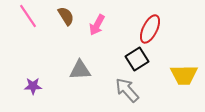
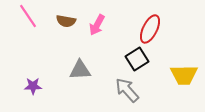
brown semicircle: moved 5 px down; rotated 132 degrees clockwise
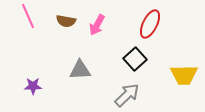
pink line: rotated 10 degrees clockwise
red ellipse: moved 5 px up
black square: moved 2 px left; rotated 10 degrees counterclockwise
gray arrow: moved 5 px down; rotated 88 degrees clockwise
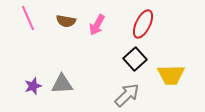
pink line: moved 2 px down
red ellipse: moved 7 px left
gray triangle: moved 18 px left, 14 px down
yellow trapezoid: moved 13 px left
purple star: rotated 18 degrees counterclockwise
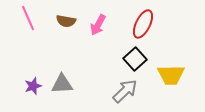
pink arrow: moved 1 px right
gray arrow: moved 2 px left, 4 px up
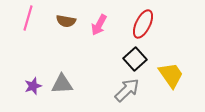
pink line: rotated 40 degrees clockwise
pink arrow: moved 1 px right
yellow trapezoid: rotated 124 degrees counterclockwise
gray arrow: moved 2 px right, 1 px up
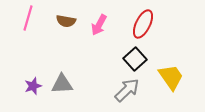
yellow trapezoid: moved 2 px down
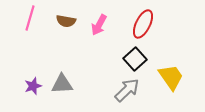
pink line: moved 2 px right
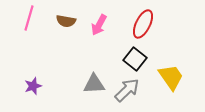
pink line: moved 1 px left
black square: rotated 10 degrees counterclockwise
gray triangle: moved 32 px right
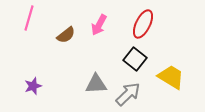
brown semicircle: moved 14 px down; rotated 48 degrees counterclockwise
yellow trapezoid: rotated 24 degrees counterclockwise
gray triangle: moved 2 px right
gray arrow: moved 1 px right, 4 px down
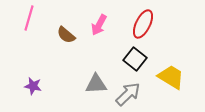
brown semicircle: rotated 78 degrees clockwise
purple star: rotated 30 degrees clockwise
